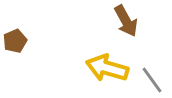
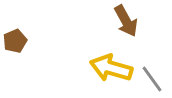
yellow arrow: moved 4 px right
gray line: moved 1 px up
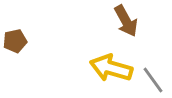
brown pentagon: rotated 10 degrees clockwise
gray line: moved 1 px right, 1 px down
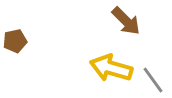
brown arrow: rotated 16 degrees counterclockwise
